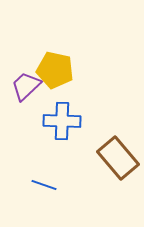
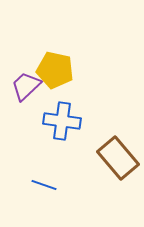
blue cross: rotated 6 degrees clockwise
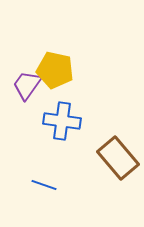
purple trapezoid: moved 1 px right, 1 px up; rotated 12 degrees counterclockwise
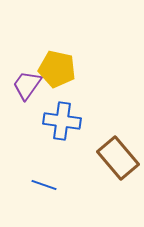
yellow pentagon: moved 2 px right, 1 px up
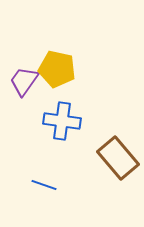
purple trapezoid: moved 3 px left, 4 px up
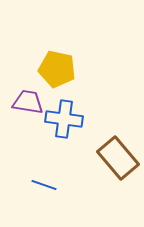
purple trapezoid: moved 4 px right, 21 px down; rotated 64 degrees clockwise
blue cross: moved 2 px right, 2 px up
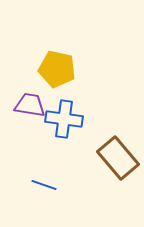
purple trapezoid: moved 2 px right, 3 px down
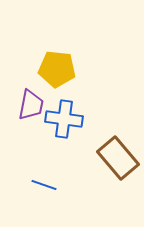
yellow pentagon: rotated 6 degrees counterclockwise
purple trapezoid: moved 1 px right; rotated 92 degrees clockwise
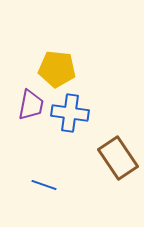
blue cross: moved 6 px right, 6 px up
brown rectangle: rotated 6 degrees clockwise
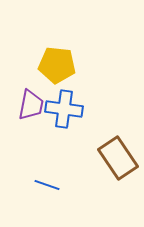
yellow pentagon: moved 4 px up
blue cross: moved 6 px left, 4 px up
blue line: moved 3 px right
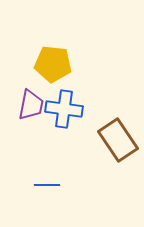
yellow pentagon: moved 4 px left, 1 px up
brown rectangle: moved 18 px up
blue line: rotated 20 degrees counterclockwise
